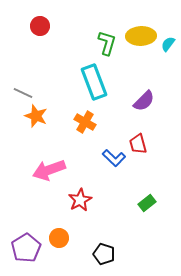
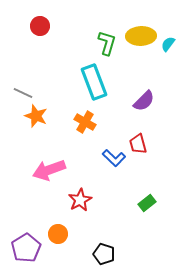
orange circle: moved 1 px left, 4 px up
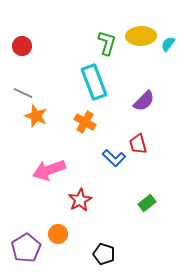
red circle: moved 18 px left, 20 px down
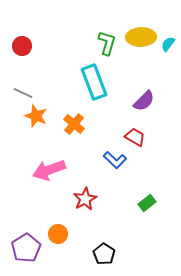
yellow ellipse: moved 1 px down
orange cross: moved 11 px left, 2 px down; rotated 10 degrees clockwise
red trapezoid: moved 3 px left, 7 px up; rotated 135 degrees clockwise
blue L-shape: moved 1 px right, 2 px down
red star: moved 5 px right, 1 px up
black pentagon: rotated 15 degrees clockwise
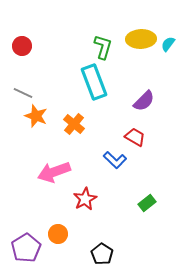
yellow ellipse: moved 2 px down
green L-shape: moved 4 px left, 4 px down
pink arrow: moved 5 px right, 2 px down
black pentagon: moved 2 px left
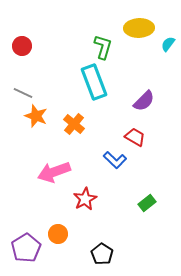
yellow ellipse: moved 2 px left, 11 px up
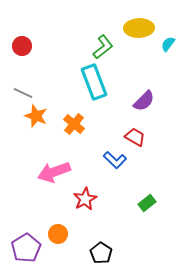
green L-shape: rotated 35 degrees clockwise
black pentagon: moved 1 px left, 1 px up
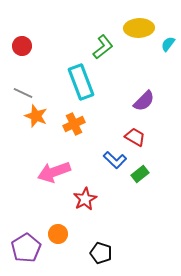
cyan rectangle: moved 13 px left
orange cross: rotated 25 degrees clockwise
green rectangle: moved 7 px left, 29 px up
black pentagon: rotated 15 degrees counterclockwise
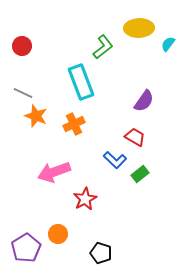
purple semicircle: rotated 10 degrees counterclockwise
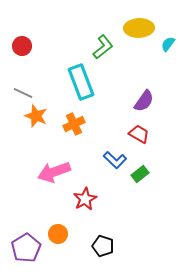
red trapezoid: moved 4 px right, 3 px up
black pentagon: moved 2 px right, 7 px up
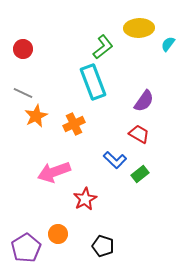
red circle: moved 1 px right, 3 px down
cyan rectangle: moved 12 px right
orange star: rotated 25 degrees clockwise
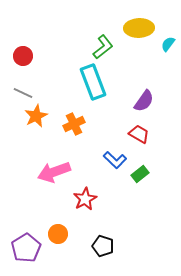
red circle: moved 7 px down
